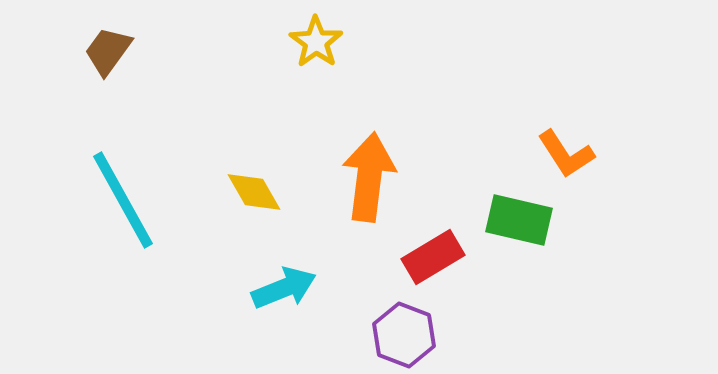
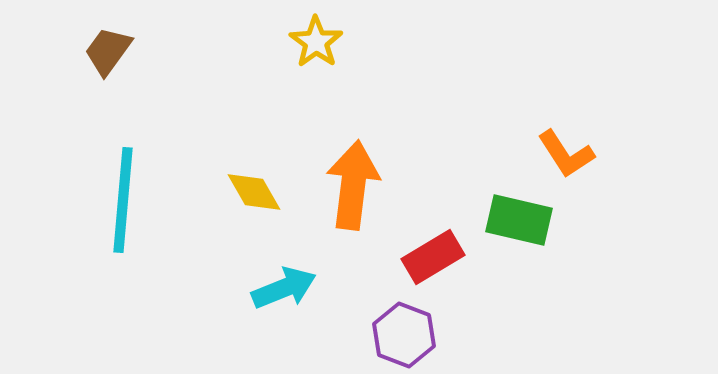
orange arrow: moved 16 px left, 8 px down
cyan line: rotated 34 degrees clockwise
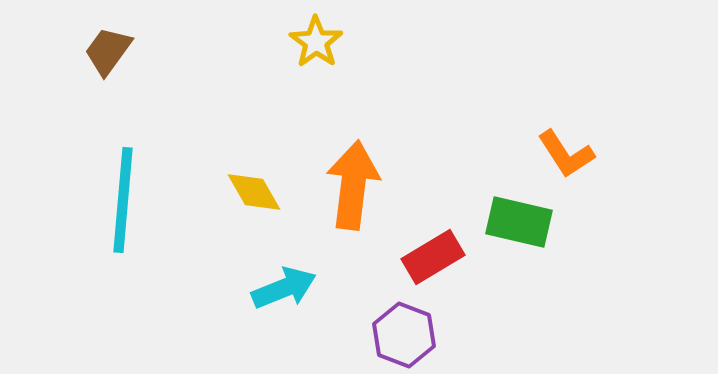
green rectangle: moved 2 px down
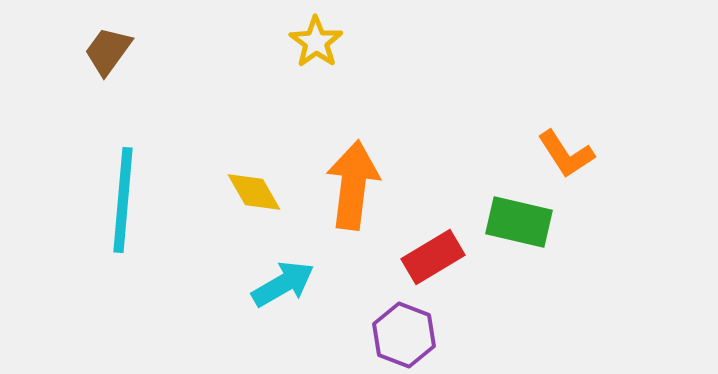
cyan arrow: moved 1 px left, 4 px up; rotated 8 degrees counterclockwise
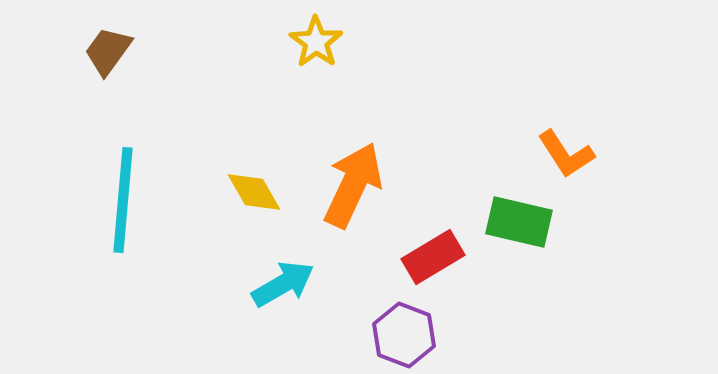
orange arrow: rotated 18 degrees clockwise
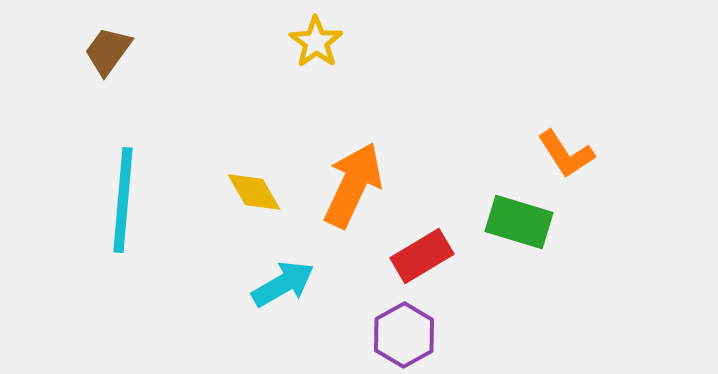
green rectangle: rotated 4 degrees clockwise
red rectangle: moved 11 px left, 1 px up
purple hexagon: rotated 10 degrees clockwise
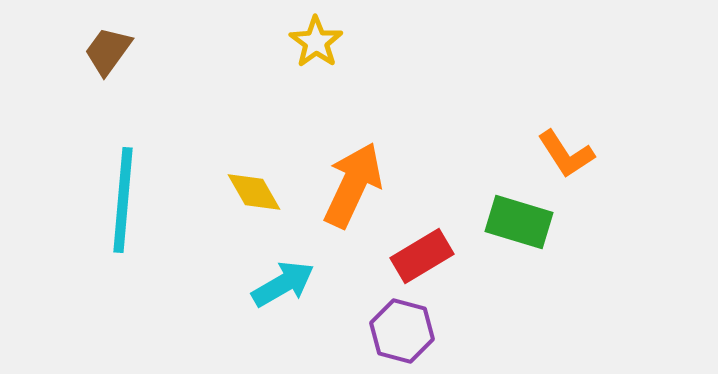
purple hexagon: moved 2 px left, 4 px up; rotated 16 degrees counterclockwise
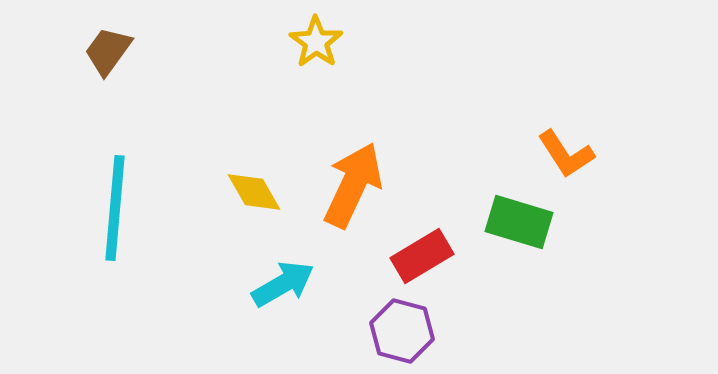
cyan line: moved 8 px left, 8 px down
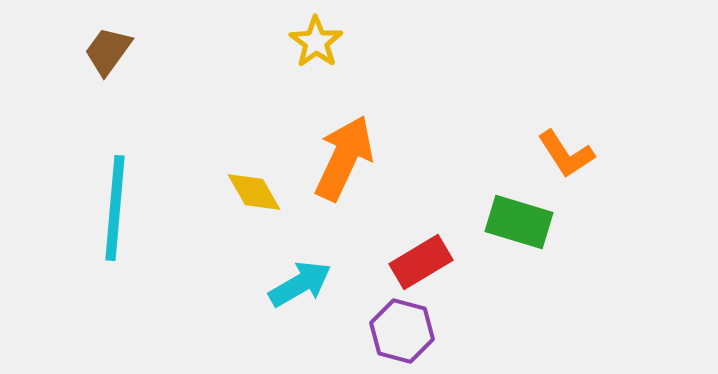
orange arrow: moved 9 px left, 27 px up
red rectangle: moved 1 px left, 6 px down
cyan arrow: moved 17 px right
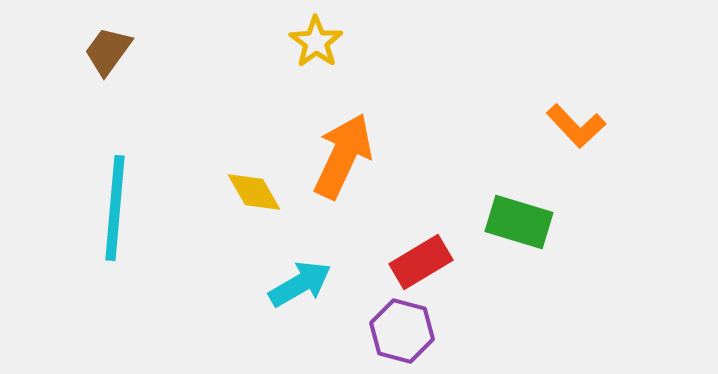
orange L-shape: moved 10 px right, 28 px up; rotated 10 degrees counterclockwise
orange arrow: moved 1 px left, 2 px up
